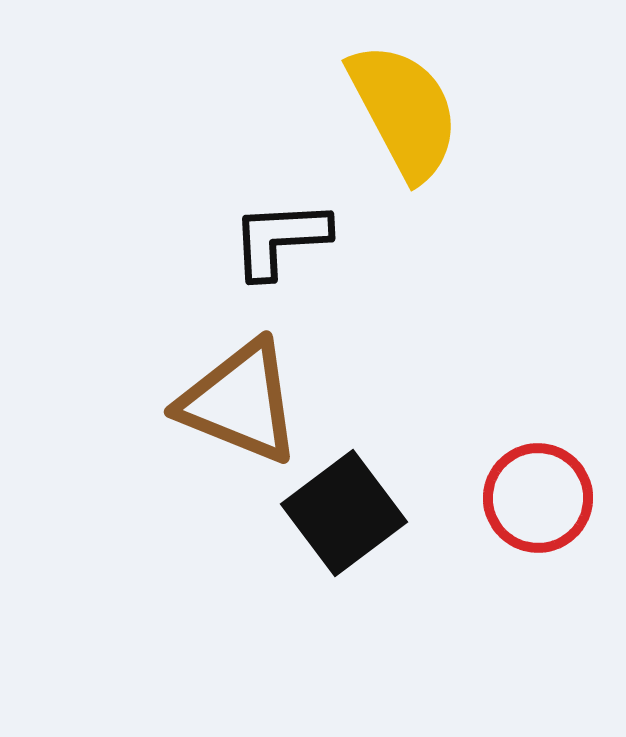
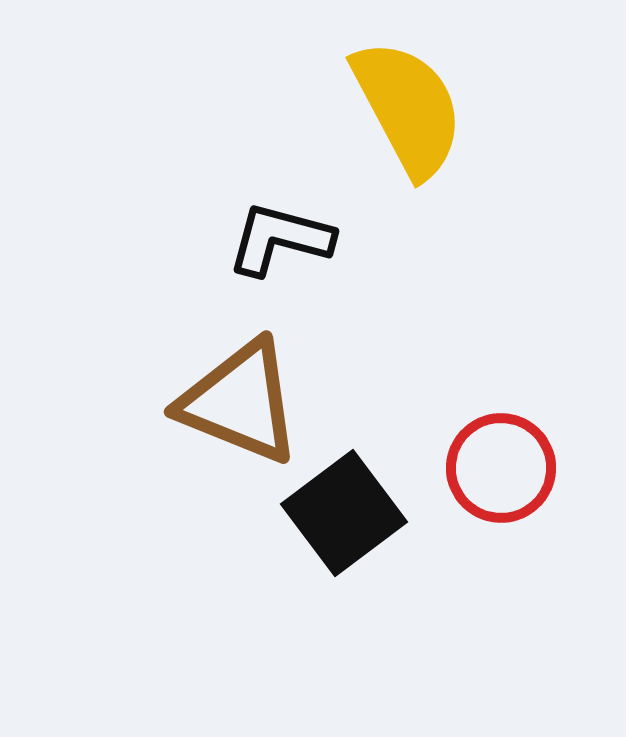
yellow semicircle: moved 4 px right, 3 px up
black L-shape: rotated 18 degrees clockwise
red circle: moved 37 px left, 30 px up
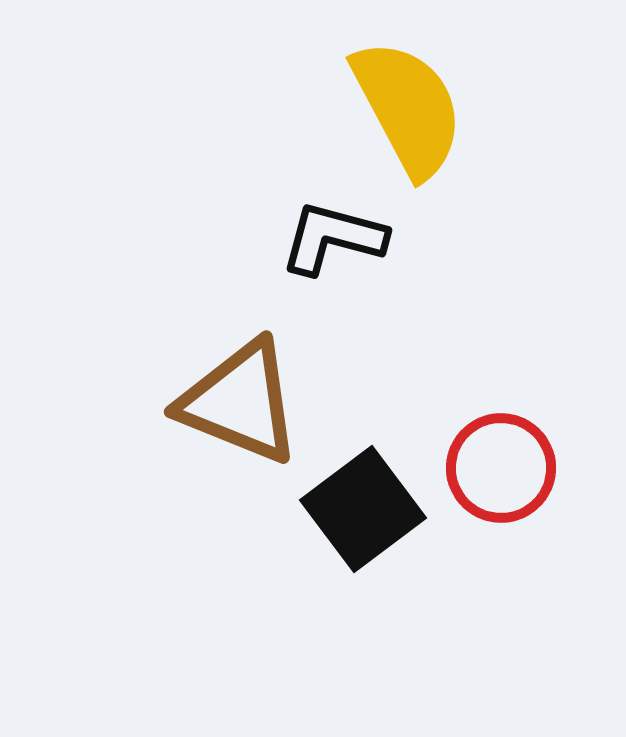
black L-shape: moved 53 px right, 1 px up
black square: moved 19 px right, 4 px up
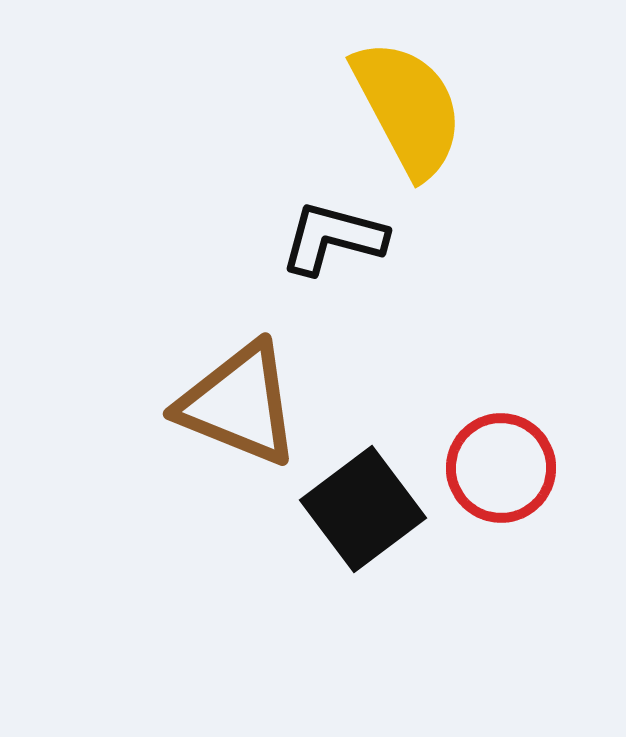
brown triangle: moved 1 px left, 2 px down
